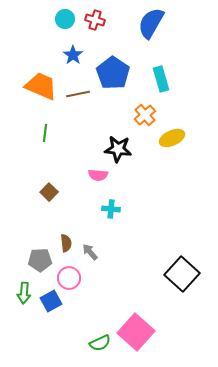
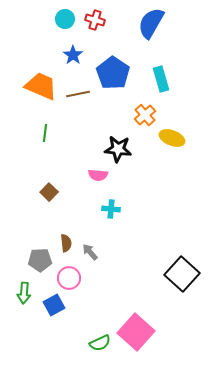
yellow ellipse: rotated 45 degrees clockwise
blue square: moved 3 px right, 4 px down
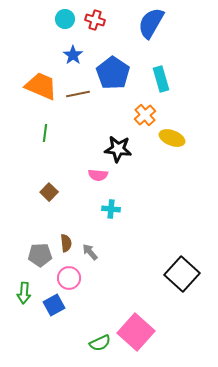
gray pentagon: moved 5 px up
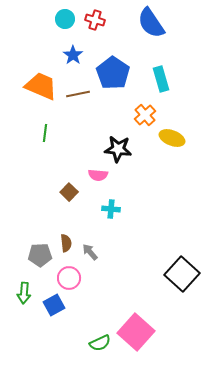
blue semicircle: rotated 64 degrees counterclockwise
brown square: moved 20 px right
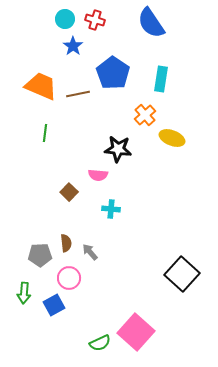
blue star: moved 9 px up
cyan rectangle: rotated 25 degrees clockwise
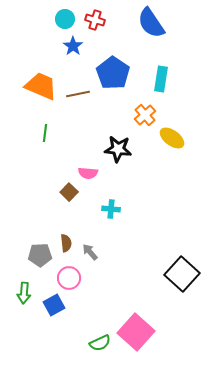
yellow ellipse: rotated 15 degrees clockwise
pink semicircle: moved 10 px left, 2 px up
